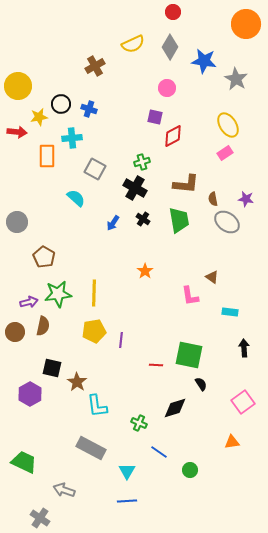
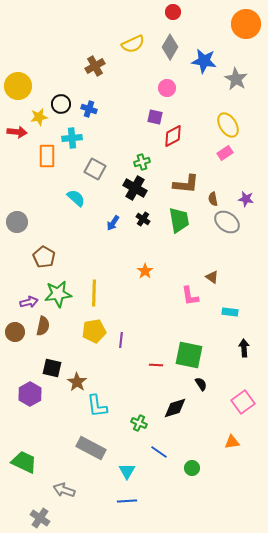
green circle at (190, 470): moved 2 px right, 2 px up
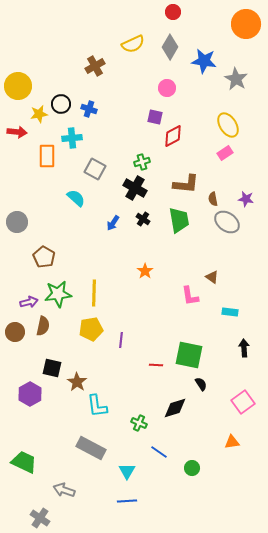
yellow star at (39, 117): moved 3 px up
yellow pentagon at (94, 331): moved 3 px left, 2 px up
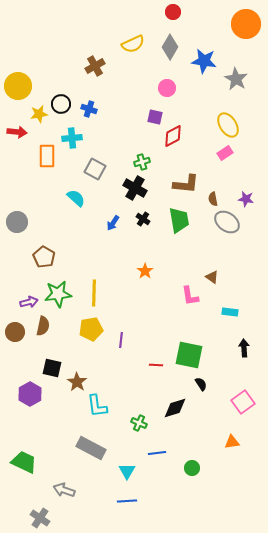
blue line at (159, 452): moved 2 px left, 1 px down; rotated 42 degrees counterclockwise
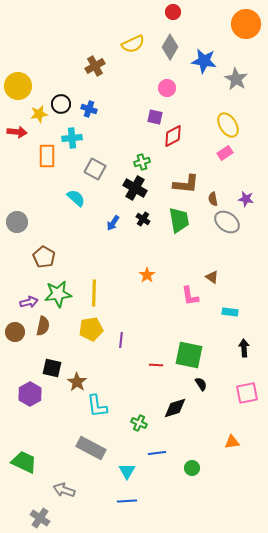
orange star at (145, 271): moved 2 px right, 4 px down
pink square at (243, 402): moved 4 px right, 9 px up; rotated 25 degrees clockwise
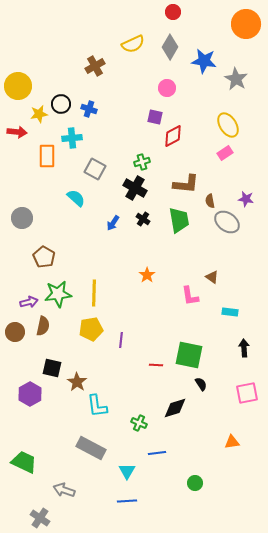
brown semicircle at (213, 199): moved 3 px left, 2 px down
gray circle at (17, 222): moved 5 px right, 4 px up
green circle at (192, 468): moved 3 px right, 15 px down
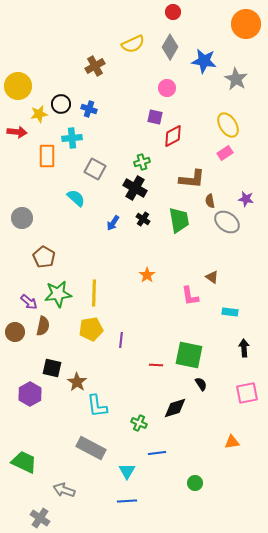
brown L-shape at (186, 184): moved 6 px right, 5 px up
purple arrow at (29, 302): rotated 54 degrees clockwise
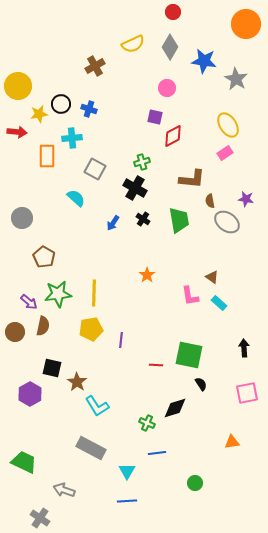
cyan rectangle at (230, 312): moved 11 px left, 9 px up; rotated 35 degrees clockwise
cyan L-shape at (97, 406): rotated 25 degrees counterclockwise
green cross at (139, 423): moved 8 px right
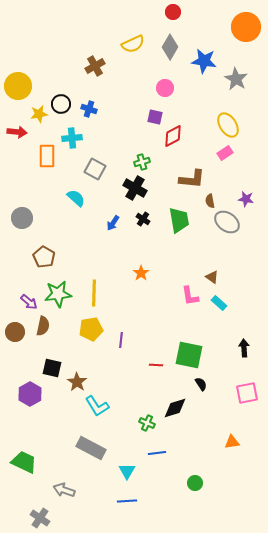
orange circle at (246, 24): moved 3 px down
pink circle at (167, 88): moved 2 px left
orange star at (147, 275): moved 6 px left, 2 px up
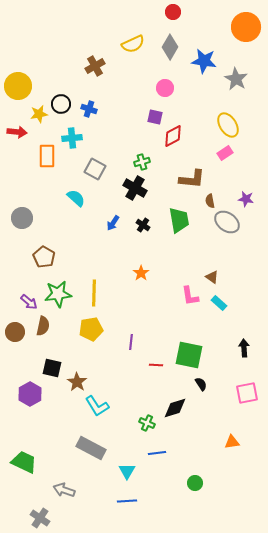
black cross at (143, 219): moved 6 px down
purple line at (121, 340): moved 10 px right, 2 px down
